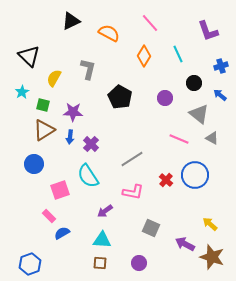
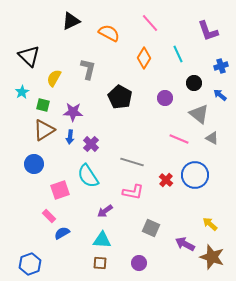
orange diamond at (144, 56): moved 2 px down
gray line at (132, 159): moved 3 px down; rotated 50 degrees clockwise
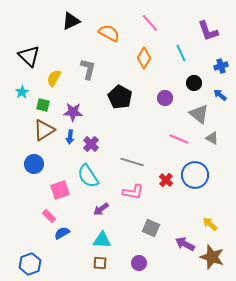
cyan line at (178, 54): moved 3 px right, 1 px up
purple arrow at (105, 211): moved 4 px left, 2 px up
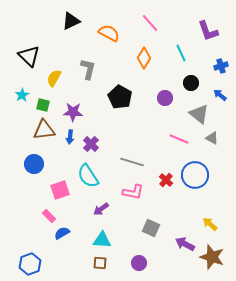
black circle at (194, 83): moved 3 px left
cyan star at (22, 92): moved 3 px down
brown triangle at (44, 130): rotated 25 degrees clockwise
